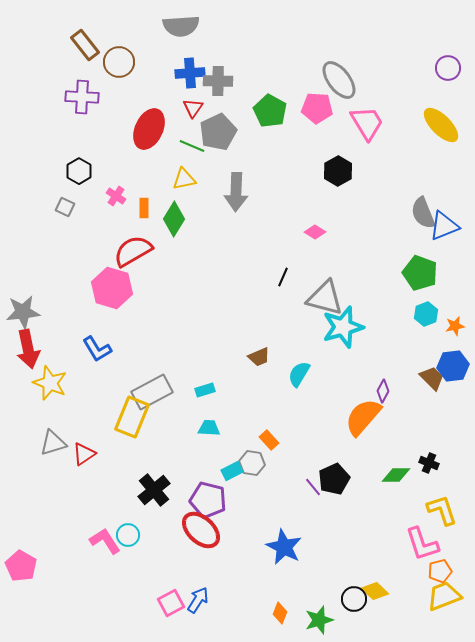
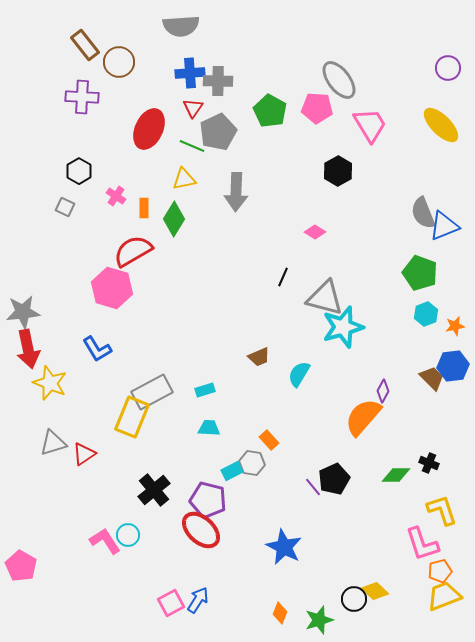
pink trapezoid at (367, 123): moved 3 px right, 2 px down
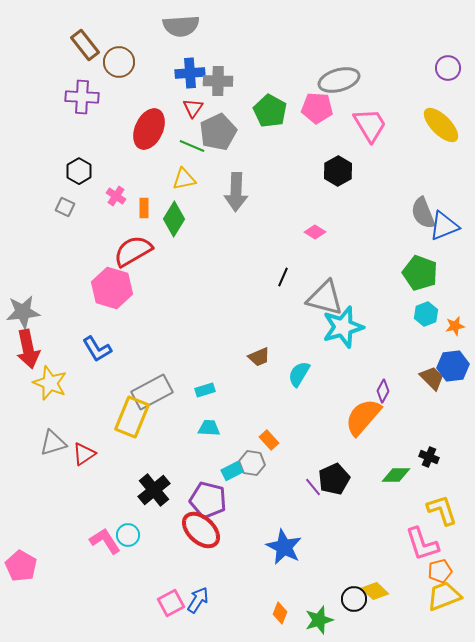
gray ellipse at (339, 80): rotated 69 degrees counterclockwise
black cross at (429, 463): moved 6 px up
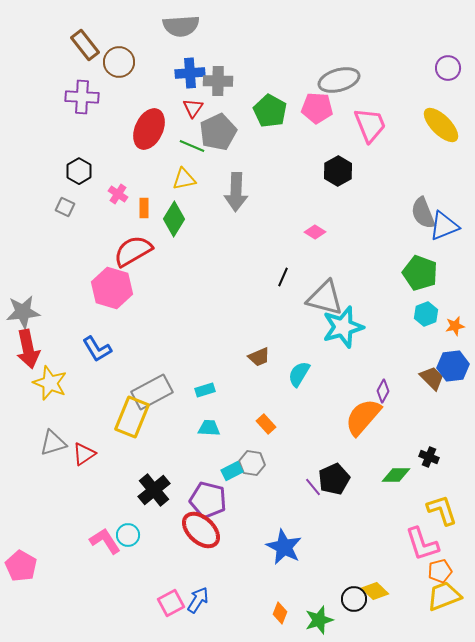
pink trapezoid at (370, 125): rotated 9 degrees clockwise
pink cross at (116, 196): moved 2 px right, 2 px up
orange rectangle at (269, 440): moved 3 px left, 16 px up
